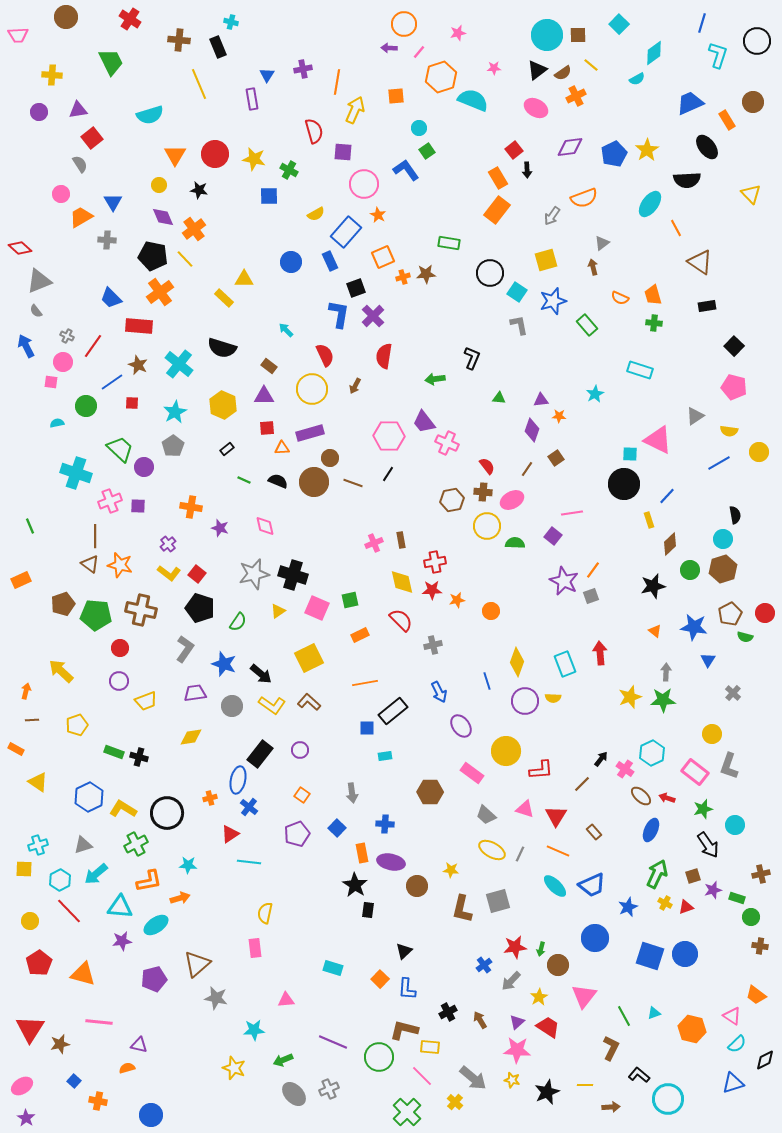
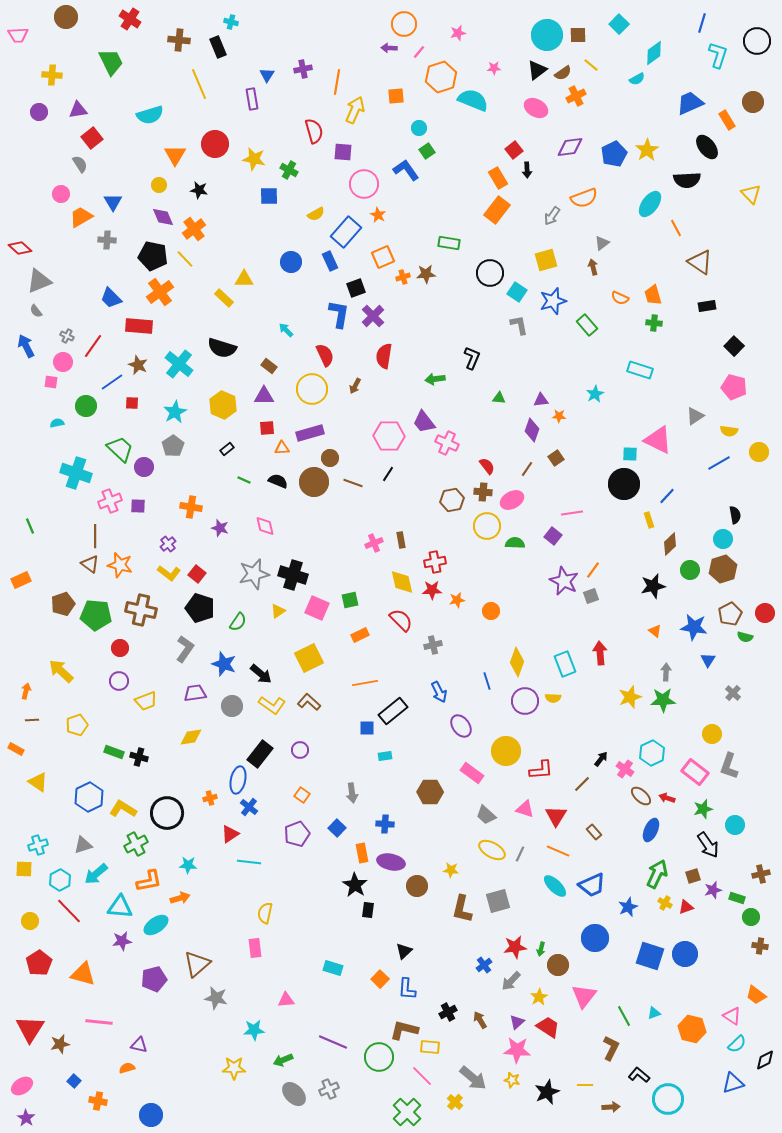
red circle at (215, 154): moved 10 px up
yellow star at (234, 1068): rotated 20 degrees counterclockwise
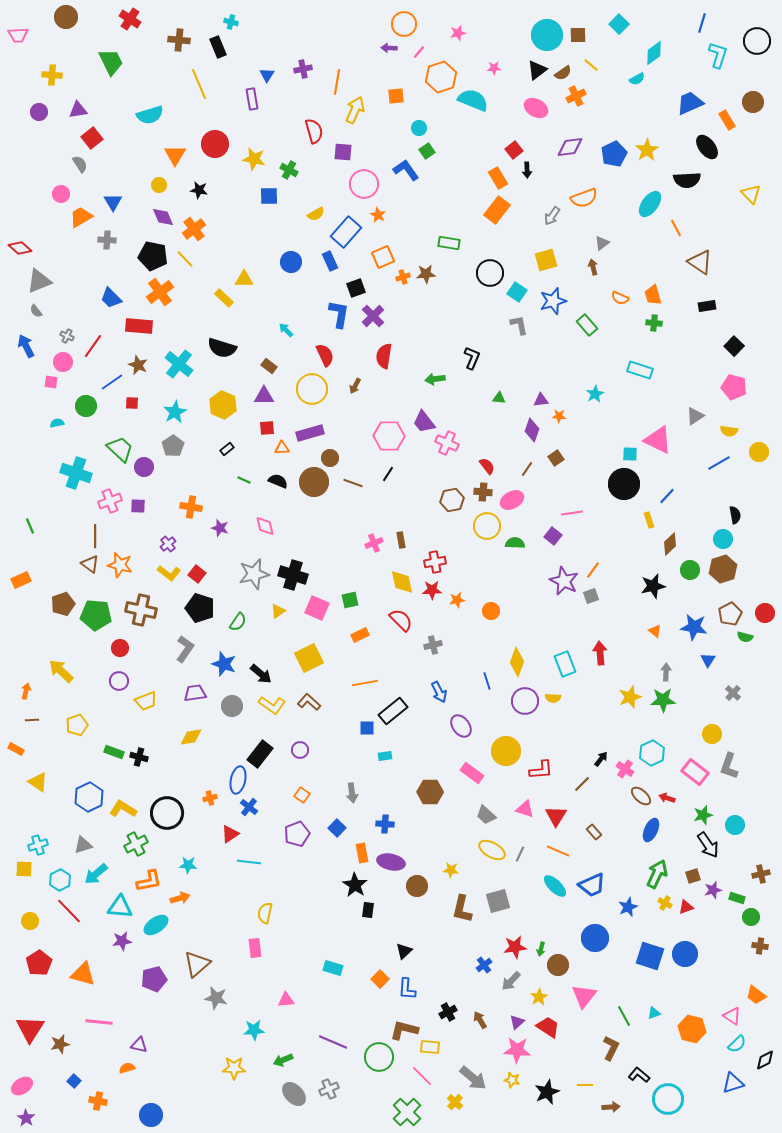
green star at (703, 809): moved 6 px down
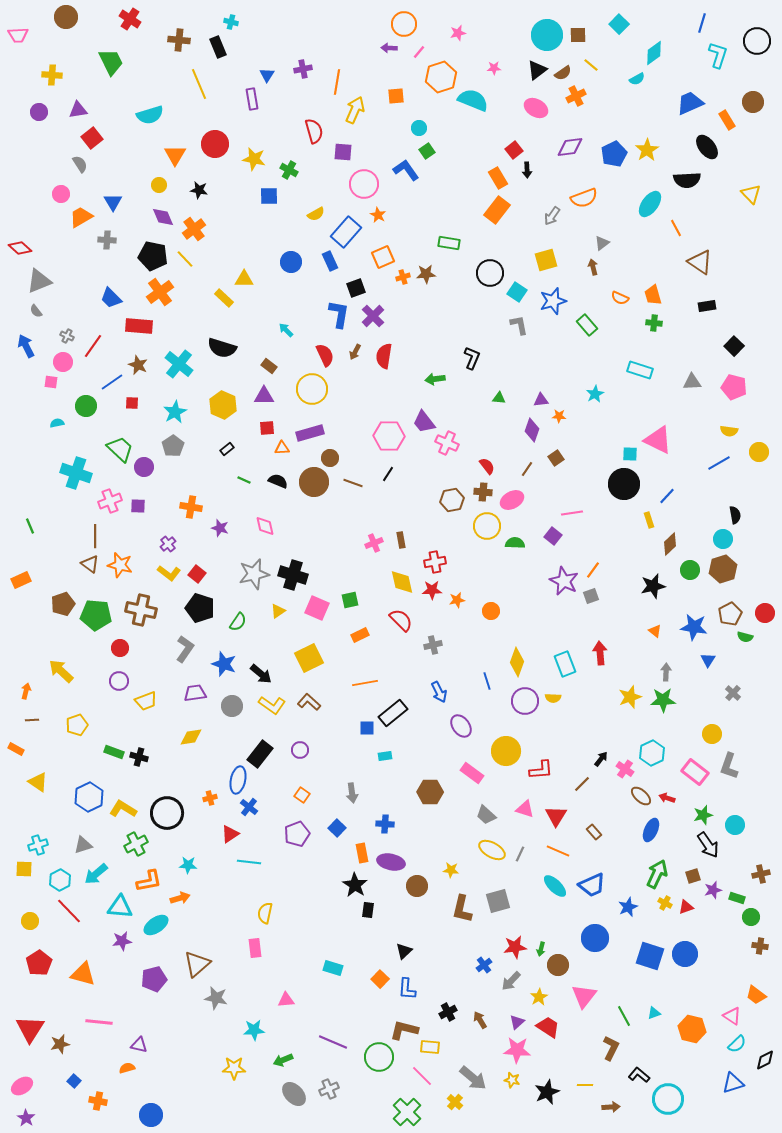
brown arrow at (355, 386): moved 34 px up
gray triangle at (695, 416): moved 3 px left, 34 px up; rotated 30 degrees clockwise
black rectangle at (393, 711): moved 2 px down
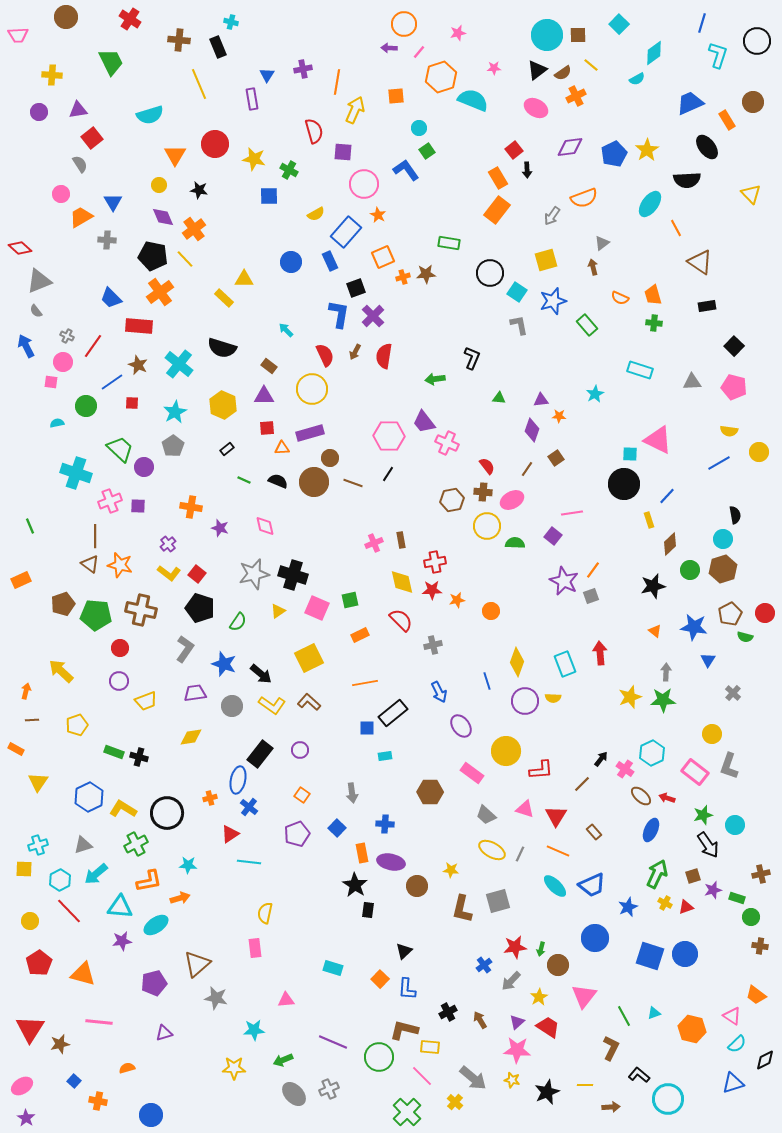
yellow triangle at (38, 782): rotated 30 degrees clockwise
purple pentagon at (154, 979): moved 4 px down
purple triangle at (139, 1045): moved 25 px right, 12 px up; rotated 30 degrees counterclockwise
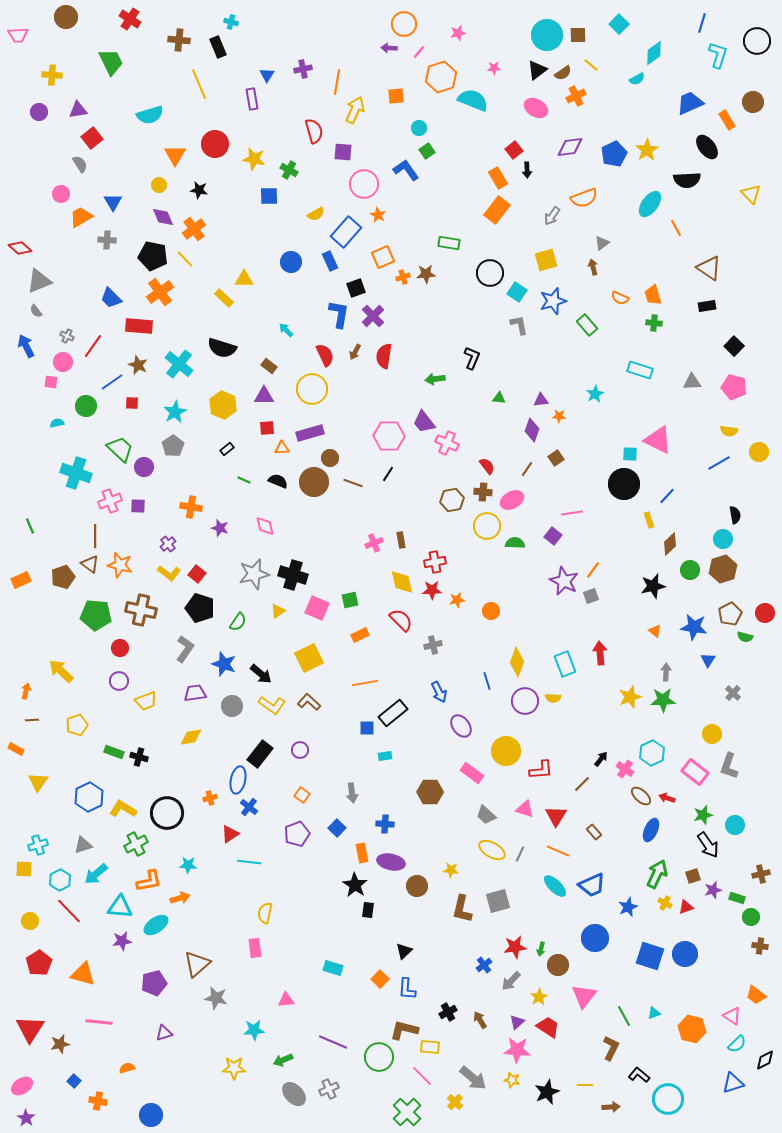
brown triangle at (700, 262): moved 9 px right, 6 px down
brown pentagon at (63, 604): moved 27 px up
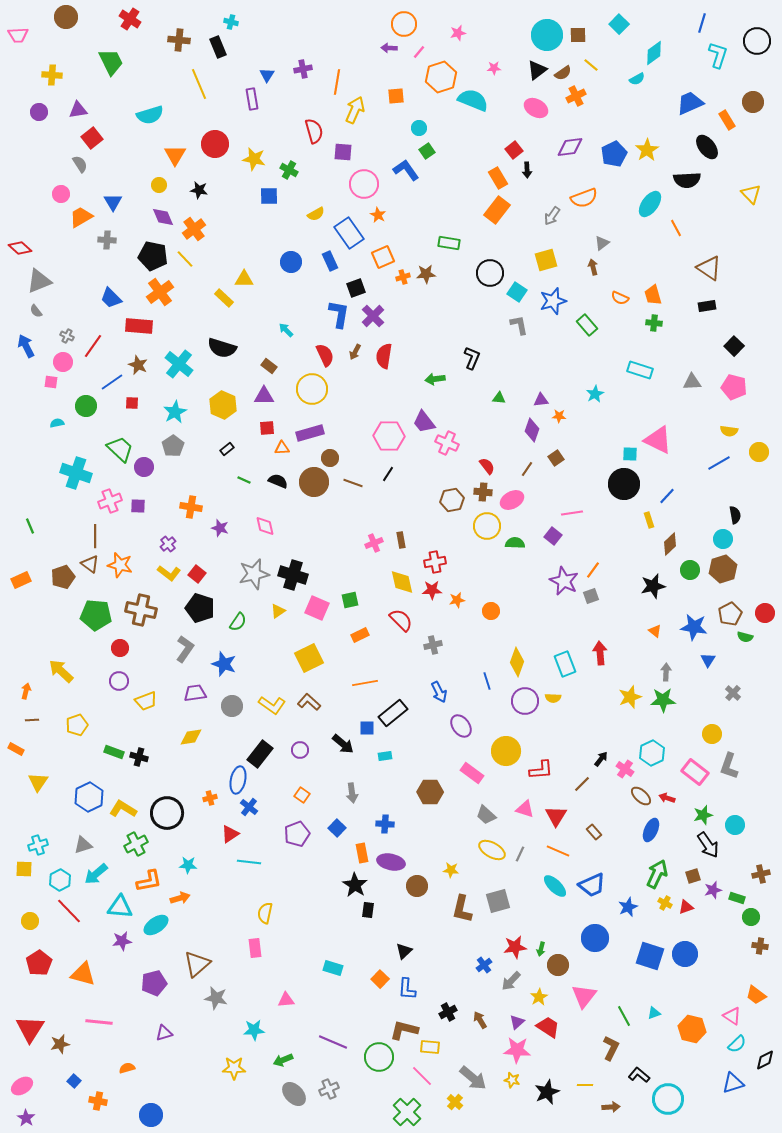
blue rectangle at (346, 232): moved 3 px right, 1 px down; rotated 76 degrees counterclockwise
black arrow at (261, 674): moved 82 px right, 70 px down
